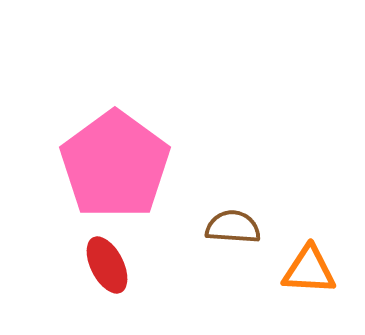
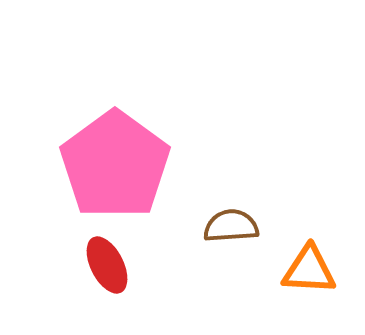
brown semicircle: moved 2 px left, 1 px up; rotated 8 degrees counterclockwise
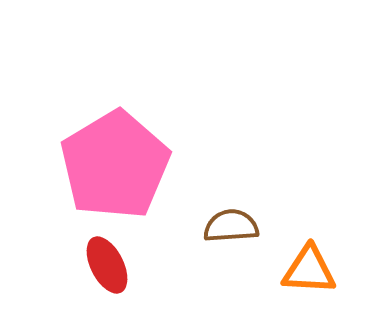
pink pentagon: rotated 5 degrees clockwise
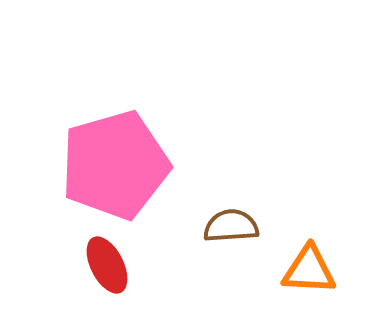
pink pentagon: rotated 15 degrees clockwise
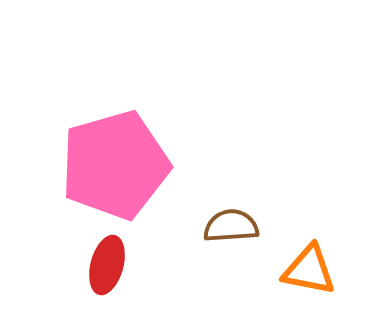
red ellipse: rotated 42 degrees clockwise
orange triangle: rotated 8 degrees clockwise
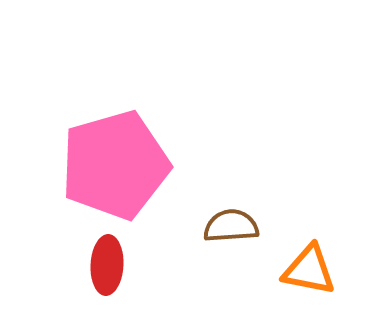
red ellipse: rotated 12 degrees counterclockwise
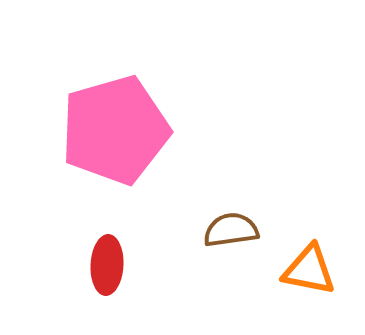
pink pentagon: moved 35 px up
brown semicircle: moved 4 px down; rotated 4 degrees counterclockwise
